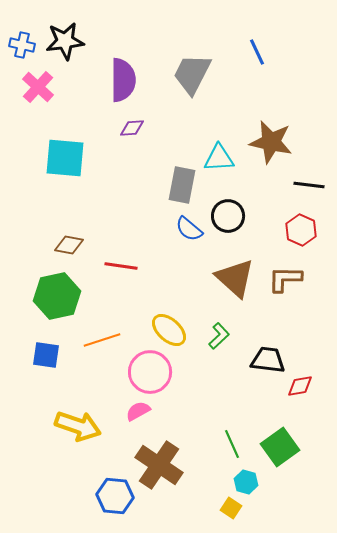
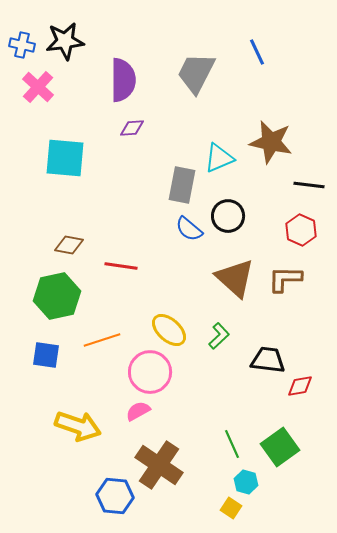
gray trapezoid: moved 4 px right, 1 px up
cyan triangle: rotated 20 degrees counterclockwise
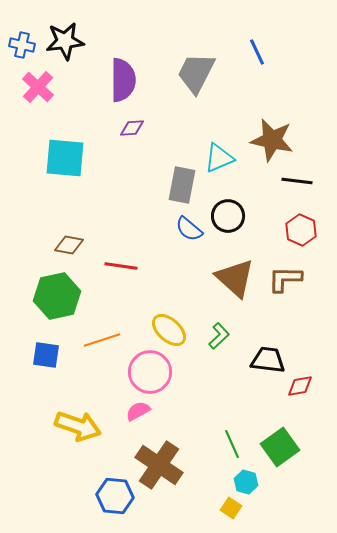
brown star: moved 1 px right, 2 px up
black line: moved 12 px left, 4 px up
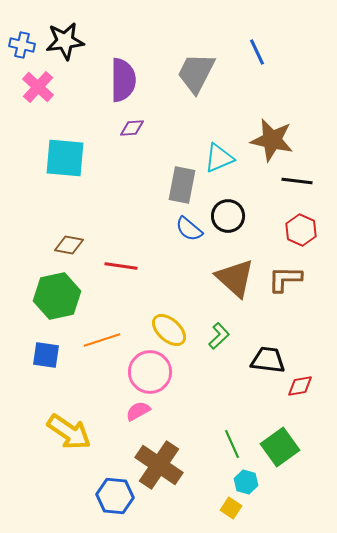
yellow arrow: moved 9 px left, 6 px down; rotated 15 degrees clockwise
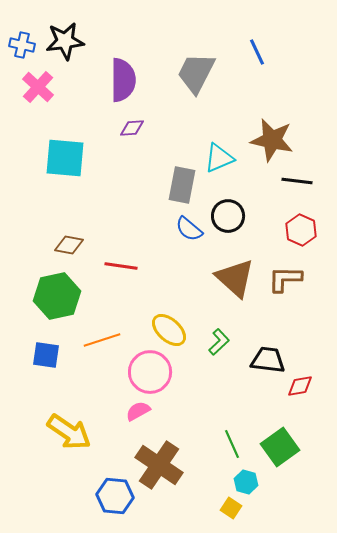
green L-shape: moved 6 px down
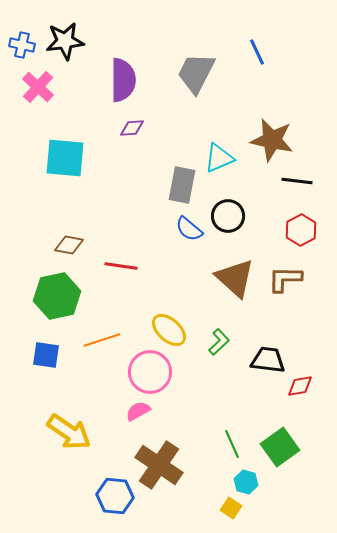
red hexagon: rotated 8 degrees clockwise
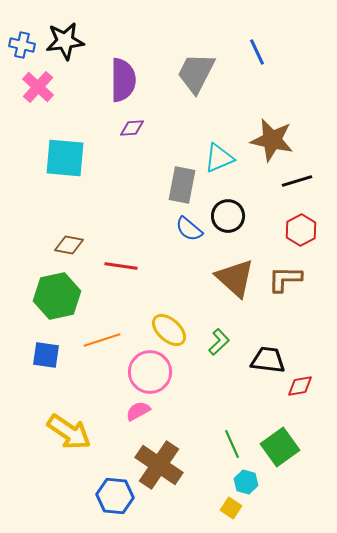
black line: rotated 24 degrees counterclockwise
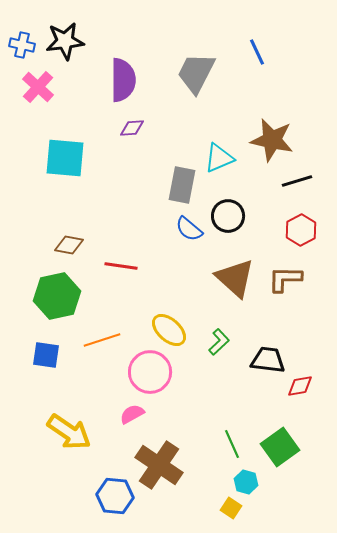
pink semicircle: moved 6 px left, 3 px down
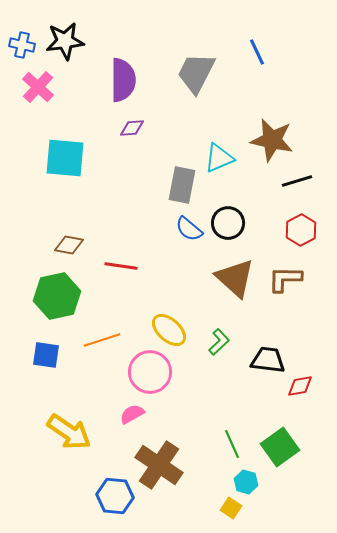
black circle: moved 7 px down
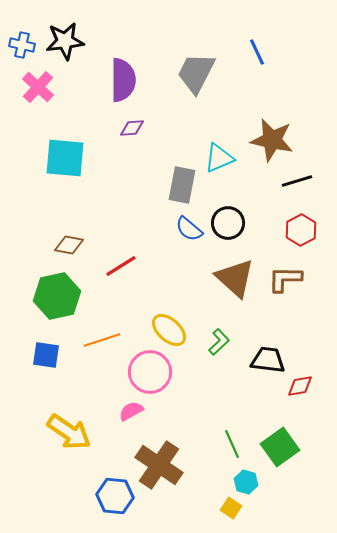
red line: rotated 40 degrees counterclockwise
pink semicircle: moved 1 px left, 3 px up
